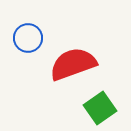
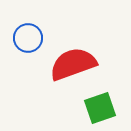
green square: rotated 16 degrees clockwise
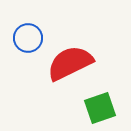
red semicircle: moved 3 px left, 1 px up; rotated 6 degrees counterclockwise
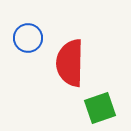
red semicircle: rotated 63 degrees counterclockwise
